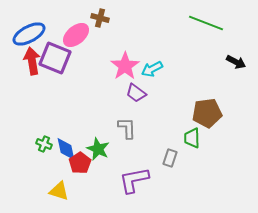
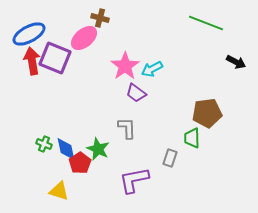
pink ellipse: moved 8 px right, 3 px down
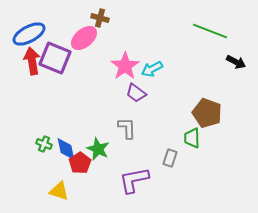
green line: moved 4 px right, 8 px down
brown pentagon: rotated 28 degrees clockwise
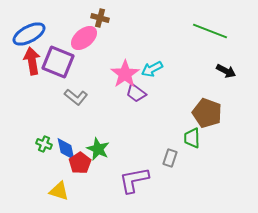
purple square: moved 3 px right, 4 px down
black arrow: moved 10 px left, 9 px down
pink star: moved 8 px down
gray L-shape: moved 51 px left, 31 px up; rotated 130 degrees clockwise
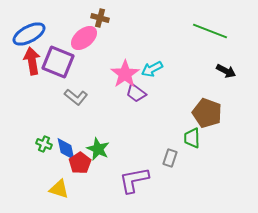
yellow triangle: moved 2 px up
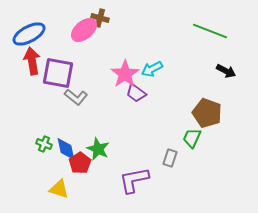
pink ellipse: moved 8 px up
purple square: moved 11 px down; rotated 12 degrees counterclockwise
green trapezoid: rotated 25 degrees clockwise
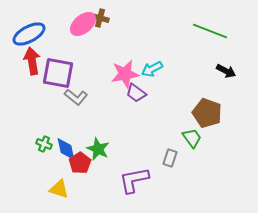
pink ellipse: moved 1 px left, 6 px up
pink star: rotated 24 degrees clockwise
green trapezoid: rotated 120 degrees clockwise
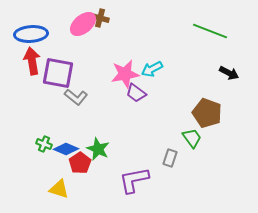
blue ellipse: moved 2 px right; rotated 24 degrees clockwise
black arrow: moved 3 px right, 2 px down
blue diamond: rotated 55 degrees counterclockwise
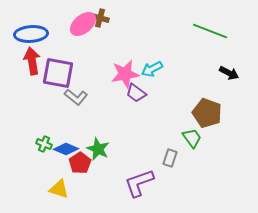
purple L-shape: moved 5 px right, 3 px down; rotated 8 degrees counterclockwise
